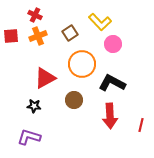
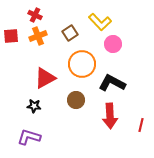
brown circle: moved 2 px right
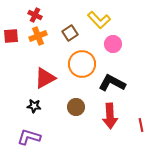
yellow L-shape: moved 1 px left, 2 px up
brown circle: moved 7 px down
red line: rotated 24 degrees counterclockwise
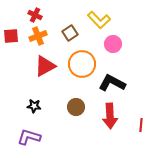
red triangle: moved 12 px up
red line: rotated 16 degrees clockwise
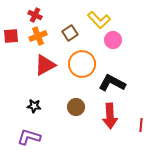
pink circle: moved 4 px up
red triangle: moved 1 px up
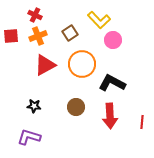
red line: moved 1 px right, 3 px up
